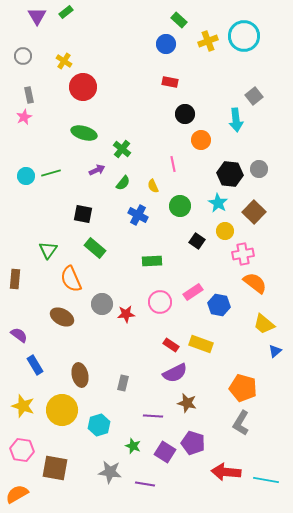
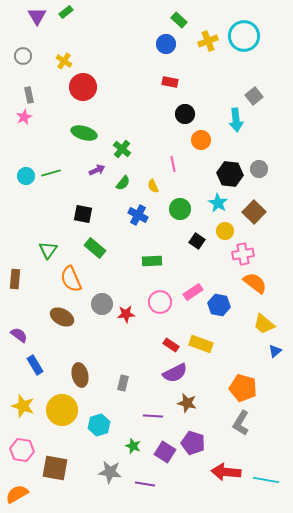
green circle at (180, 206): moved 3 px down
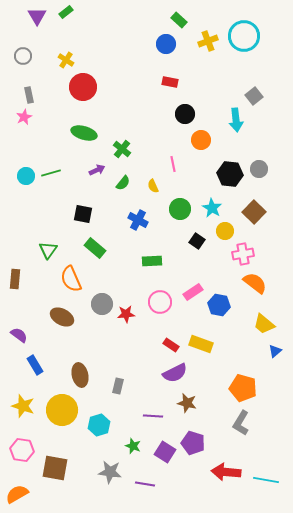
yellow cross at (64, 61): moved 2 px right, 1 px up
cyan star at (218, 203): moved 6 px left, 5 px down
blue cross at (138, 215): moved 5 px down
gray rectangle at (123, 383): moved 5 px left, 3 px down
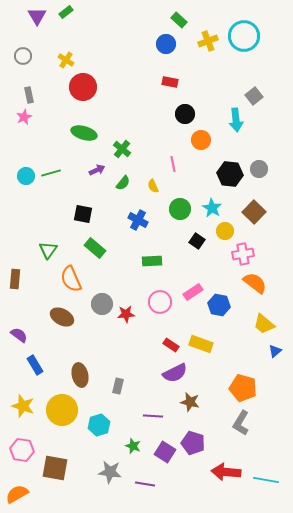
brown star at (187, 403): moved 3 px right, 1 px up
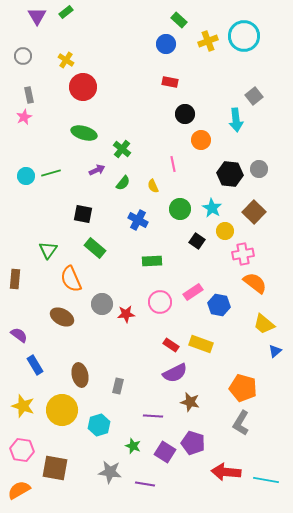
orange semicircle at (17, 494): moved 2 px right, 4 px up
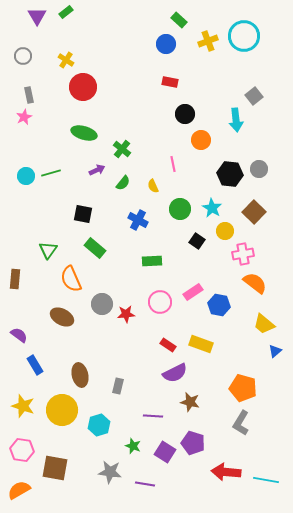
red rectangle at (171, 345): moved 3 px left
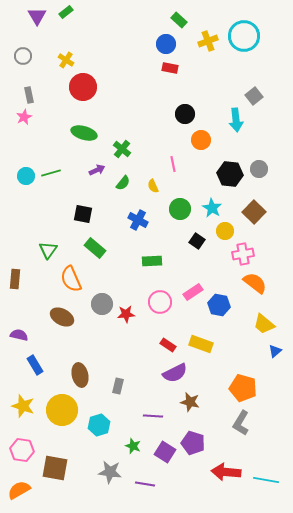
red rectangle at (170, 82): moved 14 px up
purple semicircle at (19, 335): rotated 24 degrees counterclockwise
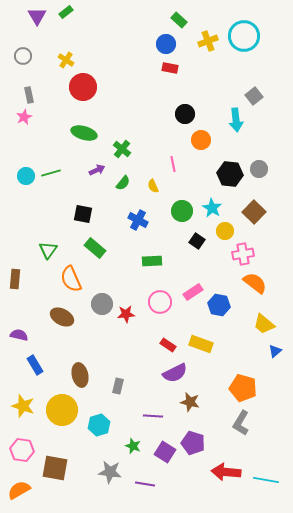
green circle at (180, 209): moved 2 px right, 2 px down
